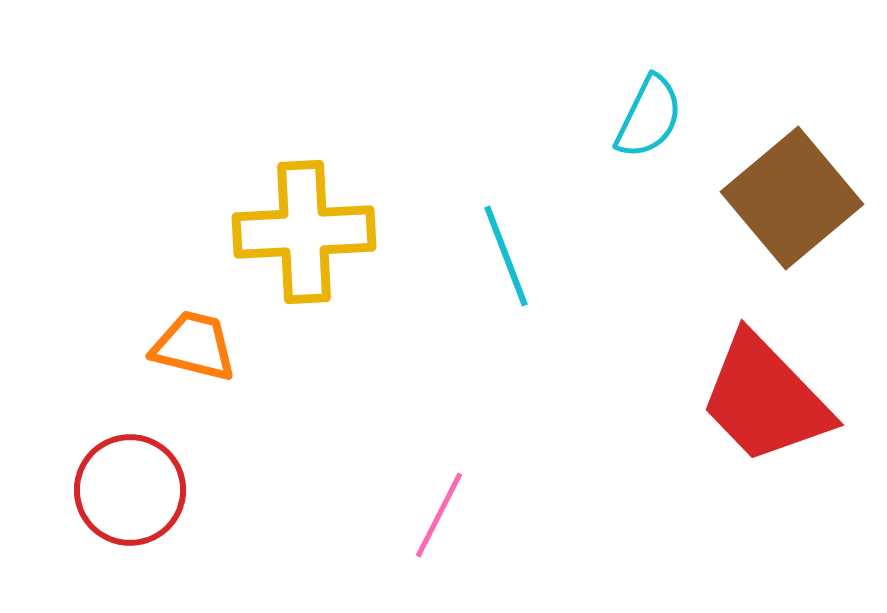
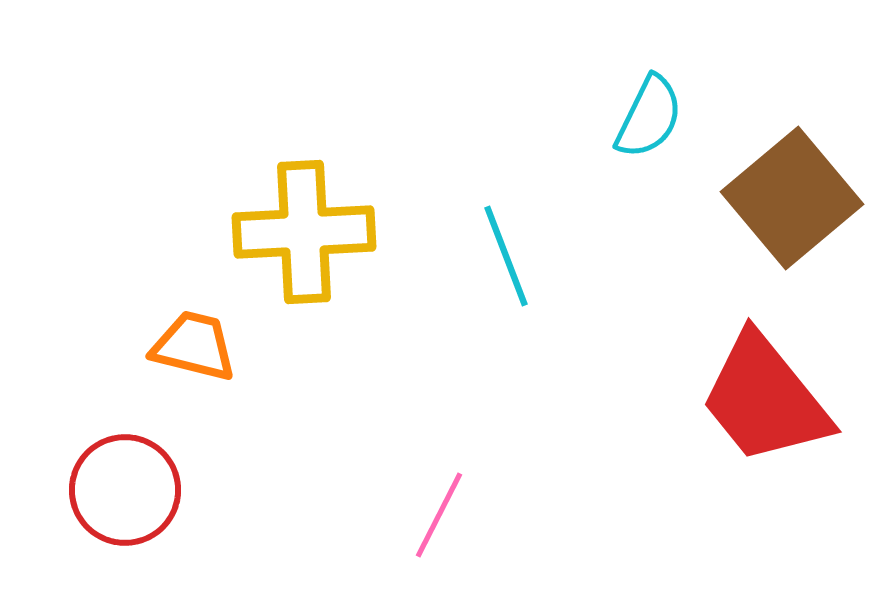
red trapezoid: rotated 5 degrees clockwise
red circle: moved 5 px left
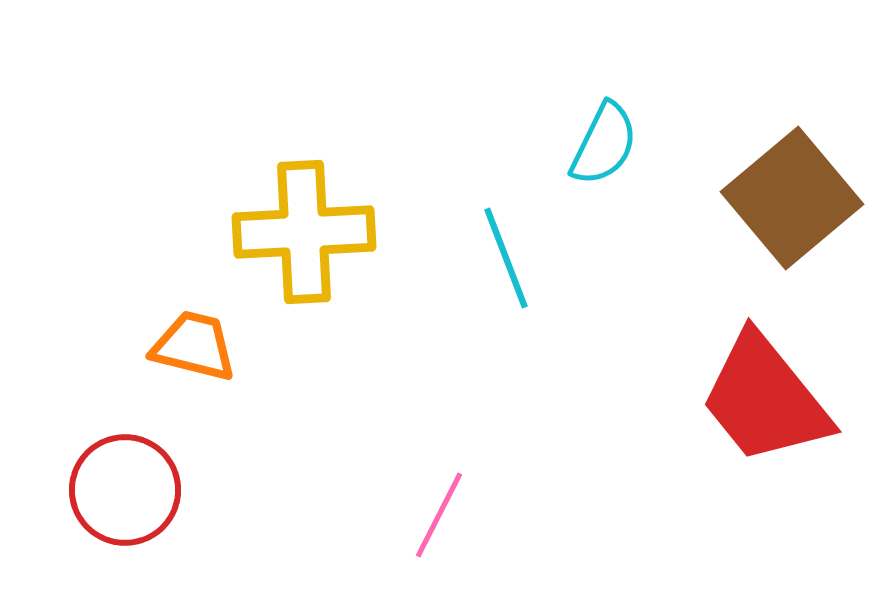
cyan semicircle: moved 45 px left, 27 px down
cyan line: moved 2 px down
